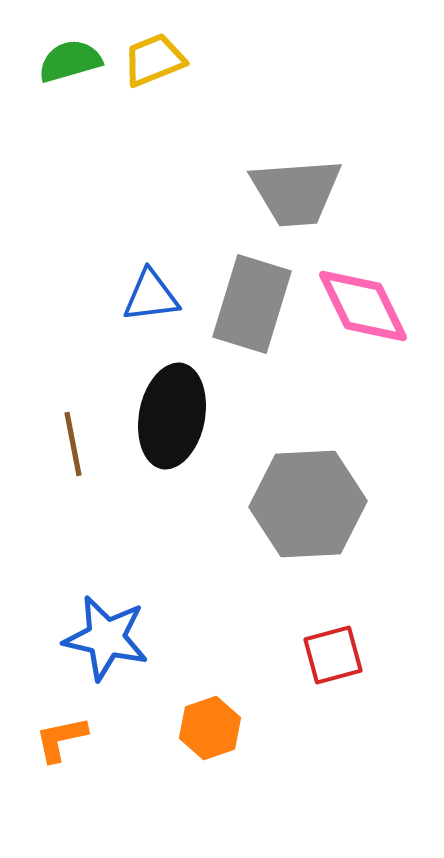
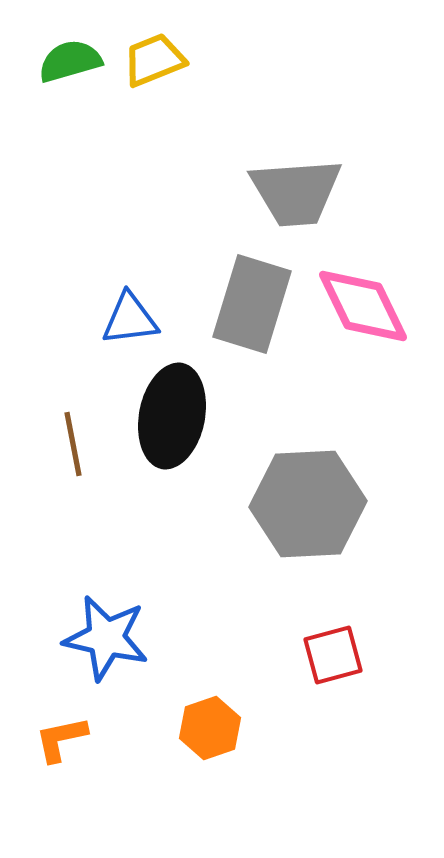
blue triangle: moved 21 px left, 23 px down
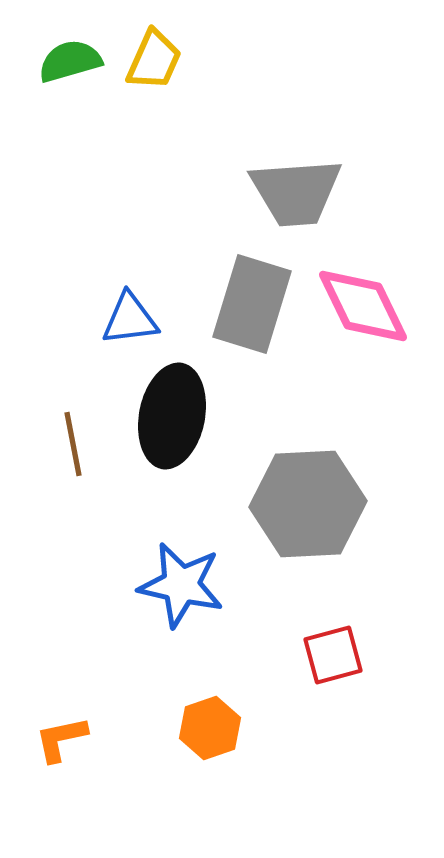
yellow trapezoid: rotated 136 degrees clockwise
blue star: moved 75 px right, 53 px up
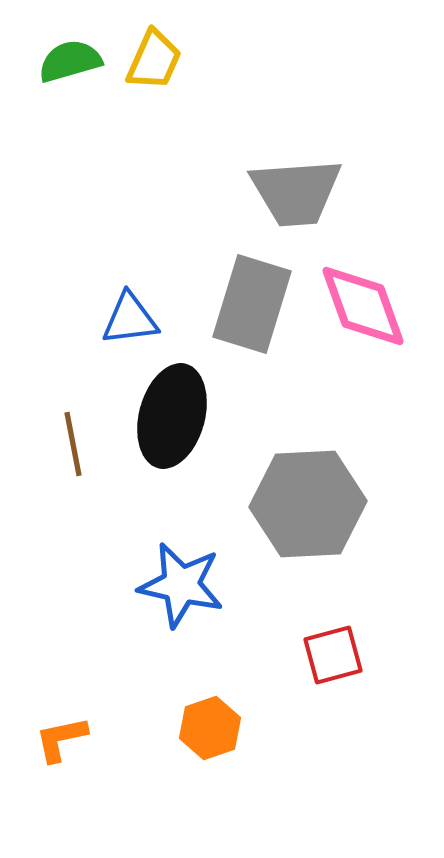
pink diamond: rotated 6 degrees clockwise
black ellipse: rotated 4 degrees clockwise
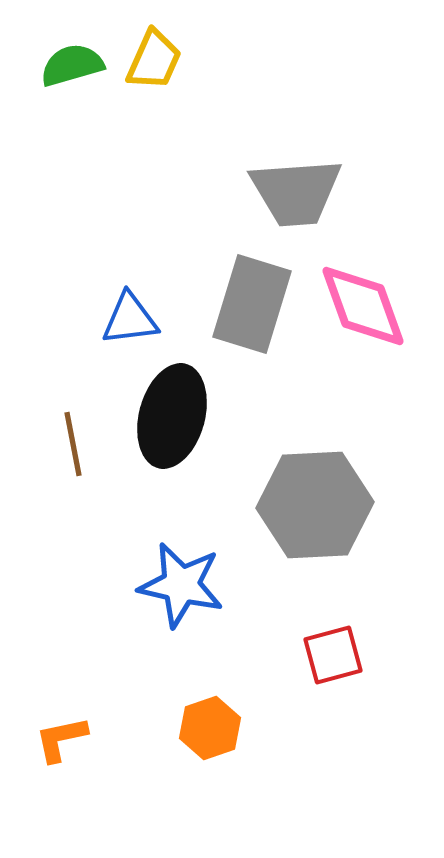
green semicircle: moved 2 px right, 4 px down
gray hexagon: moved 7 px right, 1 px down
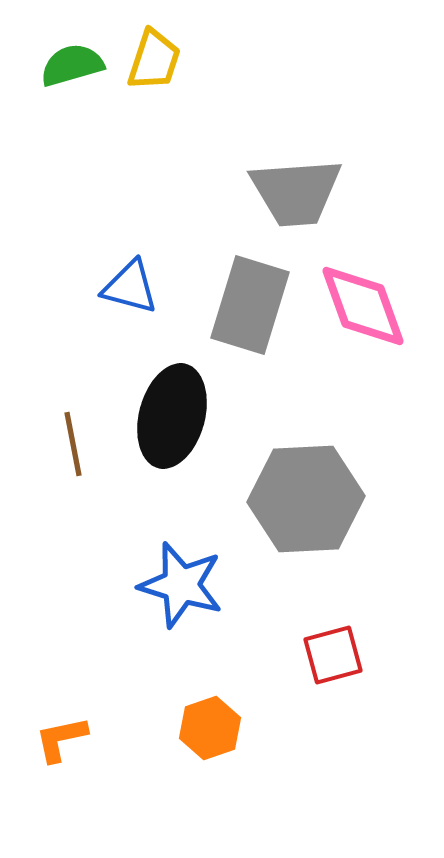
yellow trapezoid: rotated 6 degrees counterclockwise
gray rectangle: moved 2 px left, 1 px down
blue triangle: moved 32 px up; rotated 22 degrees clockwise
gray hexagon: moved 9 px left, 6 px up
blue star: rotated 4 degrees clockwise
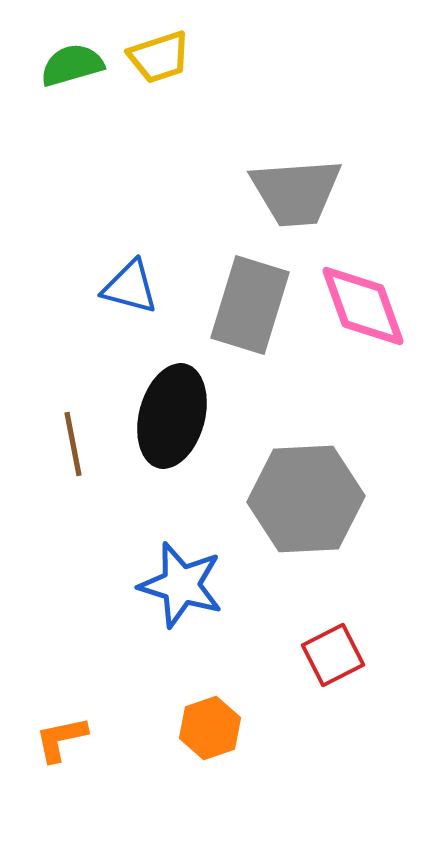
yellow trapezoid: moved 5 px right, 3 px up; rotated 54 degrees clockwise
red square: rotated 12 degrees counterclockwise
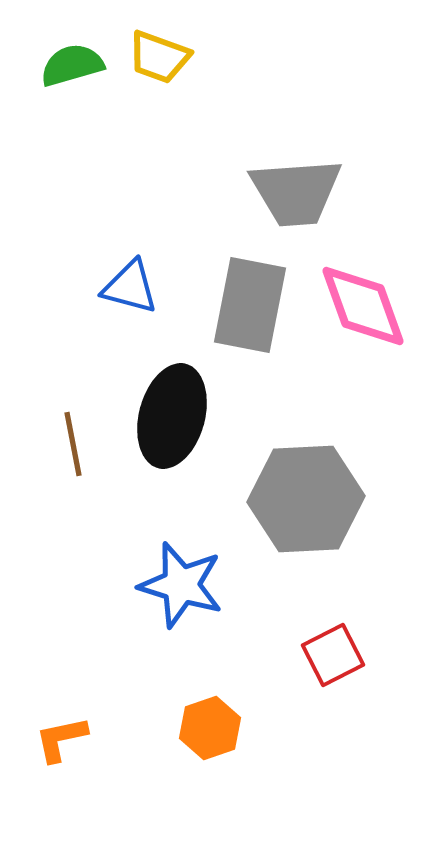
yellow trapezoid: rotated 38 degrees clockwise
gray rectangle: rotated 6 degrees counterclockwise
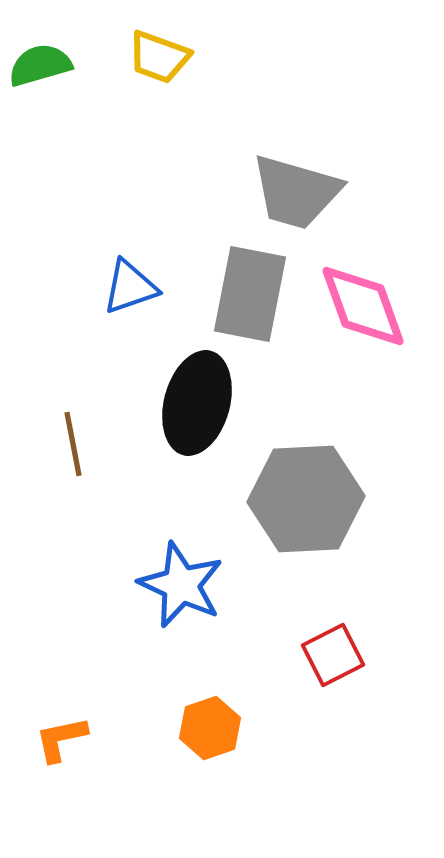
green semicircle: moved 32 px left
gray trapezoid: rotated 20 degrees clockwise
blue triangle: rotated 34 degrees counterclockwise
gray rectangle: moved 11 px up
black ellipse: moved 25 px right, 13 px up
blue star: rotated 8 degrees clockwise
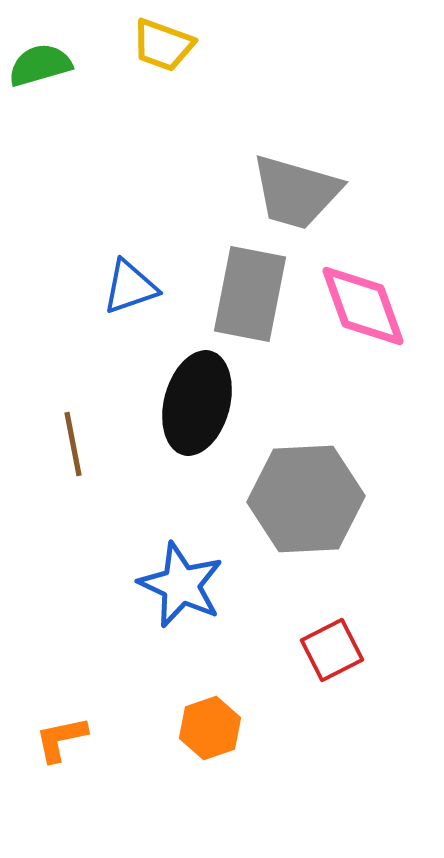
yellow trapezoid: moved 4 px right, 12 px up
red square: moved 1 px left, 5 px up
